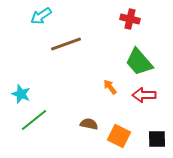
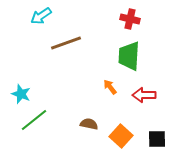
brown line: moved 1 px up
green trapezoid: moved 10 px left, 6 px up; rotated 44 degrees clockwise
orange square: moved 2 px right; rotated 15 degrees clockwise
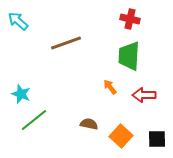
cyan arrow: moved 23 px left, 5 px down; rotated 75 degrees clockwise
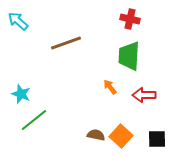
brown semicircle: moved 7 px right, 11 px down
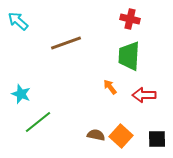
green line: moved 4 px right, 2 px down
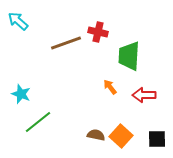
red cross: moved 32 px left, 13 px down
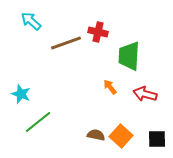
cyan arrow: moved 13 px right
red arrow: moved 1 px right, 1 px up; rotated 15 degrees clockwise
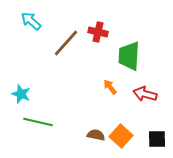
brown line: rotated 28 degrees counterclockwise
green line: rotated 52 degrees clockwise
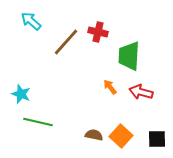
brown line: moved 1 px up
red arrow: moved 4 px left, 2 px up
brown semicircle: moved 2 px left
